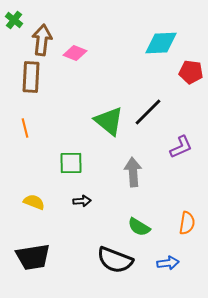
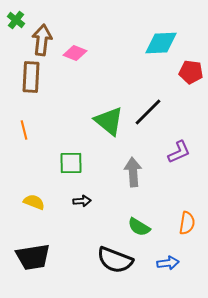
green cross: moved 2 px right
orange line: moved 1 px left, 2 px down
purple L-shape: moved 2 px left, 5 px down
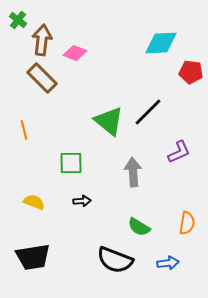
green cross: moved 2 px right
brown rectangle: moved 11 px right, 1 px down; rotated 48 degrees counterclockwise
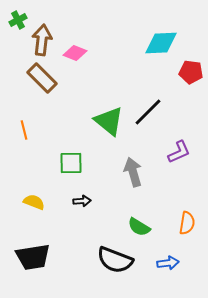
green cross: rotated 24 degrees clockwise
gray arrow: rotated 12 degrees counterclockwise
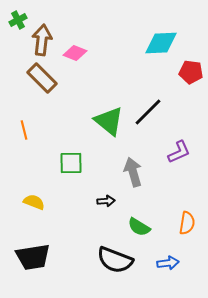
black arrow: moved 24 px right
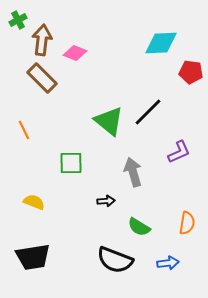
orange line: rotated 12 degrees counterclockwise
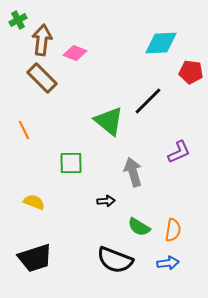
black line: moved 11 px up
orange semicircle: moved 14 px left, 7 px down
black trapezoid: moved 2 px right, 1 px down; rotated 9 degrees counterclockwise
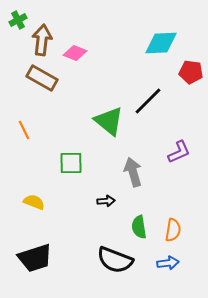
brown rectangle: rotated 16 degrees counterclockwise
green semicircle: rotated 50 degrees clockwise
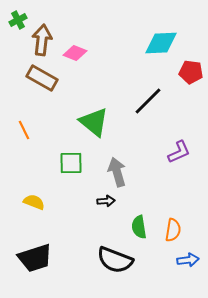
green triangle: moved 15 px left, 1 px down
gray arrow: moved 16 px left
blue arrow: moved 20 px right, 3 px up
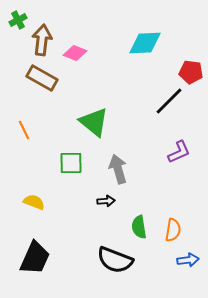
cyan diamond: moved 16 px left
black line: moved 21 px right
gray arrow: moved 1 px right, 3 px up
black trapezoid: rotated 48 degrees counterclockwise
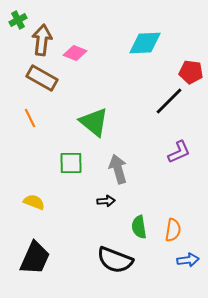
orange line: moved 6 px right, 12 px up
